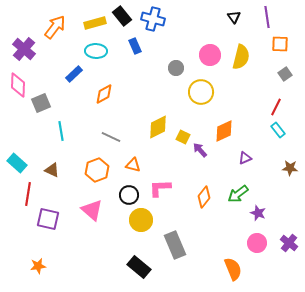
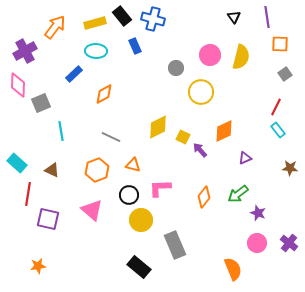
purple cross at (24, 49): moved 1 px right, 2 px down; rotated 20 degrees clockwise
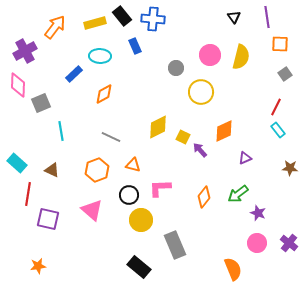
blue cross at (153, 19): rotated 10 degrees counterclockwise
cyan ellipse at (96, 51): moved 4 px right, 5 px down
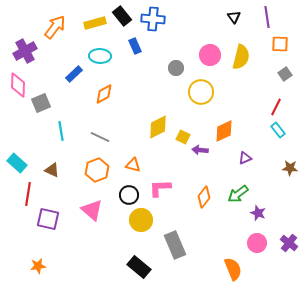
gray line at (111, 137): moved 11 px left
purple arrow at (200, 150): rotated 42 degrees counterclockwise
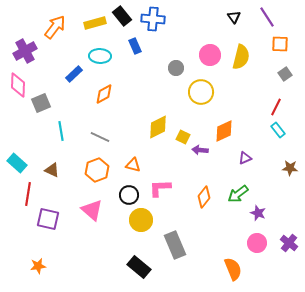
purple line at (267, 17): rotated 25 degrees counterclockwise
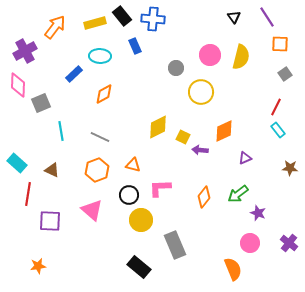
purple square at (48, 219): moved 2 px right, 2 px down; rotated 10 degrees counterclockwise
pink circle at (257, 243): moved 7 px left
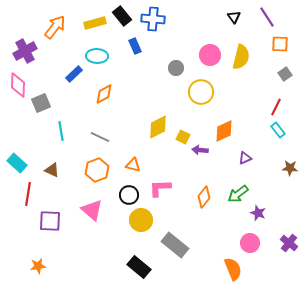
cyan ellipse at (100, 56): moved 3 px left
gray rectangle at (175, 245): rotated 28 degrees counterclockwise
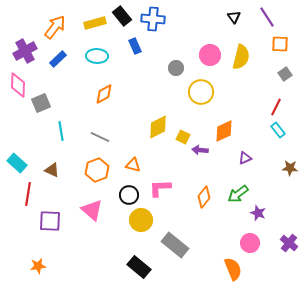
blue rectangle at (74, 74): moved 16 px left, 15 px up
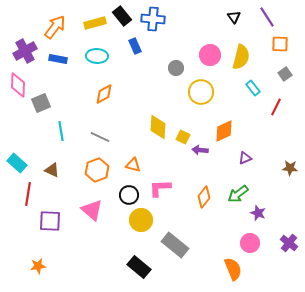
blue rectangle at (58, 59): rotated 54 degrees clockwise
yellow diamond at (158, 127): rotated 60 degrees counterclockwise
cyan rectangle at (278, 130): moved 25 px left, 42 px up
